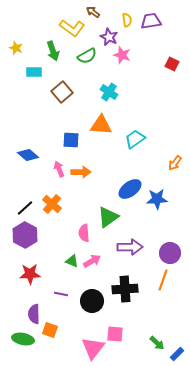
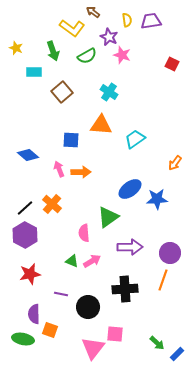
red star at (30, 274): rotated 10 degrees counterclockwise
black circle at (92, 301): moved 4 px left, 6 px down
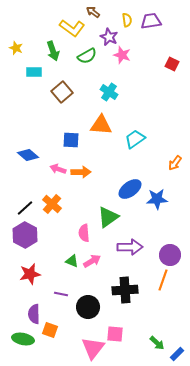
pink arrow at (59, 169): moved 1 px left; rotated 49 degrees counterclockwise
purple circle at (170, 253): moved 2 px down
black cross at (125, 289): moved 1 px down
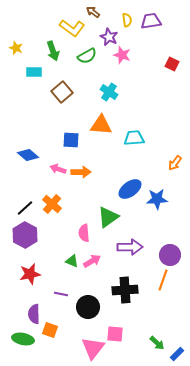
cyan trapezoid at (135, 139): moved 1 px left, 1 px up; rotated 30 degrees clockwise
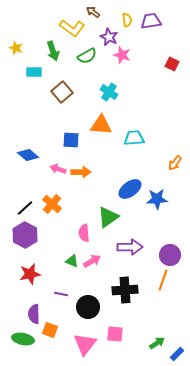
green arrow at (157, 343): rotated 77 degrees counterclockwise
pink triangle at (93, 348): moved 8 px left, 4 px up
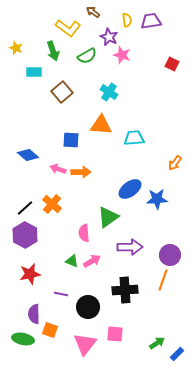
yellow L-shape at (72, 28): moved 4 px left
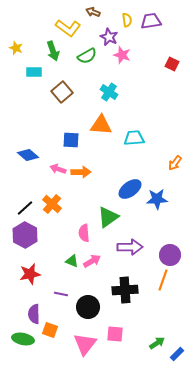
brown arrow at (93, 12): rotated 16 degrees counterclockwise
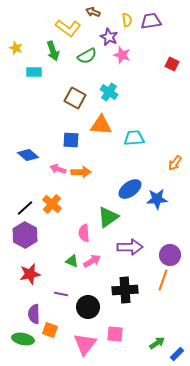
brown square at (62, 92): moved 13 px right, 6 px down; rotated 20 degrees counterclockwise
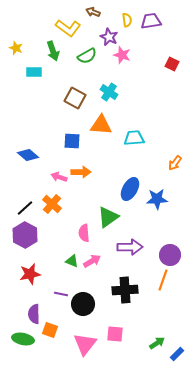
blue square at (71, 140): moved 1 px right, 1 px down
pink arrow at (58, 169): moved 1 px right, 8 px down
blue ellipse at (130, 189): rotated 25 degrees counterclockwise
black circle at (88, 307): moved 5 px left, 3 px up
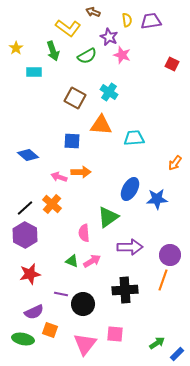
yellow star at (16, 48): rotated 16 degrees clockwise
purple semicircle at (34, 314): moved 2 px up; rotated 114 degrees counterclockwise
